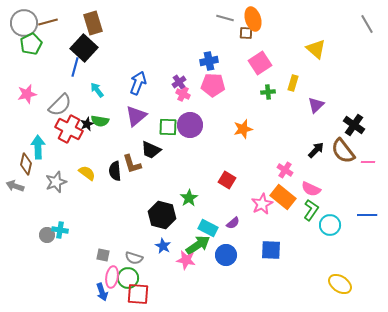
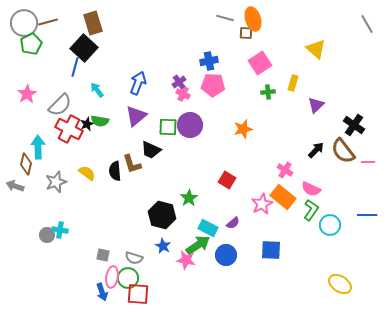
pink star at (27, 94): rotated 18 degrees counterclockwise
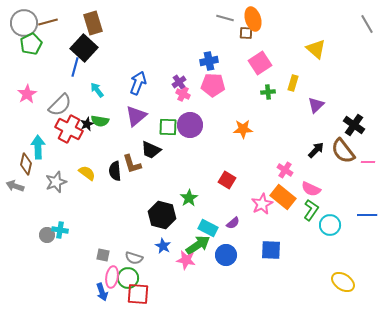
orange star at (243, 129): rotated 12 degrees clockwise
yellow ellipse at (340, 284): moved 3 px right, 2 px up
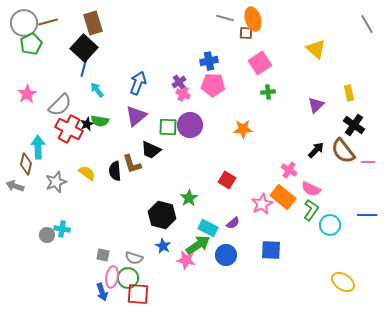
blue line at (75, 67): moved 9 px right
yellow rectangle at (293, 83): moved 56 px right, 10 px down; rotated 28 degrees counterclockwise
pink cross at (285, 170): moved 4 px right
cyan cross at (60, 230): moved 2 px right, 1 px up
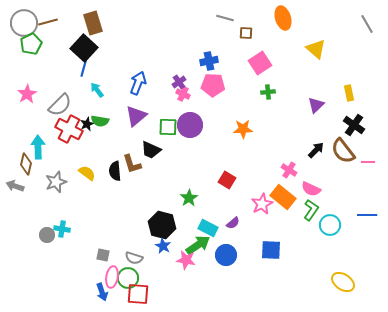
orange ellipse at (253, 19): moved 30 px right, 1 px up
black hexagon at (162, 215): moved 10 px down
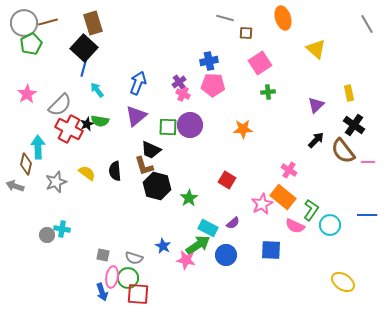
black arrow at (316, 150): moved 10 px up
brown L-shape at (132, 164): moved 12 px right, 2 px down
pink semicircle at (311, 189): moved 16 px left, 37 px down
black hexagon at (162, 225): moved 5 px left, 39 px up
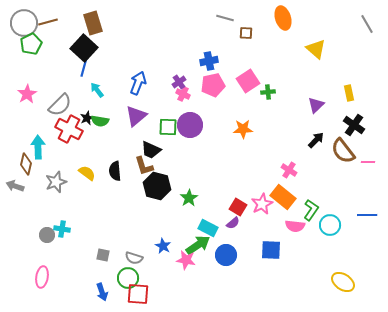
pink square at (260, 63): moved 12 px left, 18 px down
pink pentagon at (213, 85): rotated 15 degrees counterclockwise
black star at (87, 124): moved 6 px up
red square at (227, 180): moved 11 px right, 27 px down
pink semicircle at (295, 226): rotated 18 degrees counterclockwise
pink ellipse at (112, 277): moved 70 px left
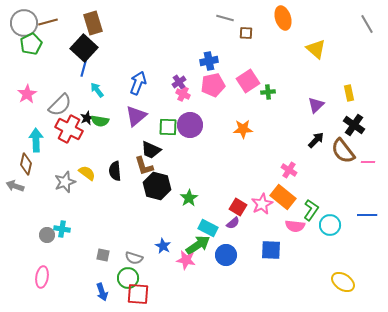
cyan arrow at (38, 147): moved 2 px left, 7 px up
gray star at (56, 182): moved 9 px right
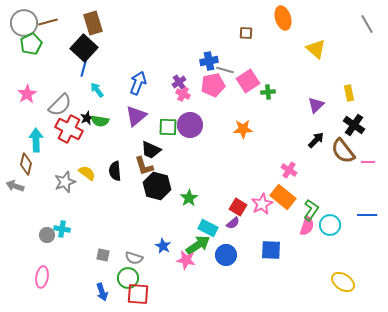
gray line at (225, 18): moved 52 px down
pink semicircle at (295, 226): moved 12 px right; rotated 78 degrees counterclockwise
